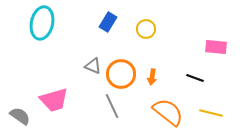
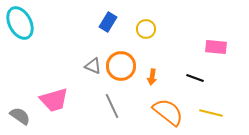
cyan ellipse: moved 22 px left; rotated 40 degrees counterclockwise
orange circle: moved 8 px up
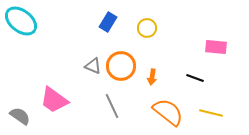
cyan ellipse: moved 1 px right, 2 px up; rotated 24 degrees counterclockwise
yellow circle: moved 1 px right, 1 px up
pink trapezoid: rotated 52 degrees clockwise
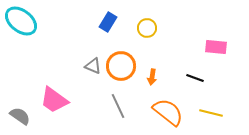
gray line: moved 6 px right
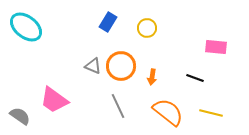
cyan ellipse: moved 5 px right, 6 px down
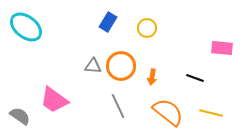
pink rectangle: moved 6 px right, 1 px down
gray triangle: rotated 18 degrees counterclockwise
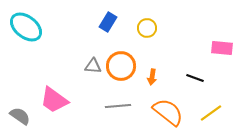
gray line: rotated 70 degrees counterclockwise
yellow line: rotated 50 degrees counterclockwise
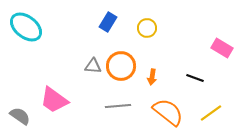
pink rectangle: rotated 25 degrees clockwise
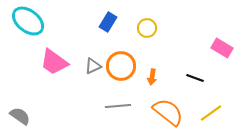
cyan ellipse: moved 2 px right, 6 px up
gray triangle: rotated 30 degrees counterclockwise
pink trapezoid: moved 38 px up
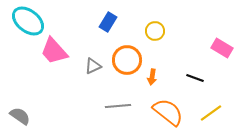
yellow circle: moved 8 px right, 3 px down
pink trapezoid: moved 11 px up; rotated 12 degrees clockwise
orange circle: moved 6 px right, 6 px up
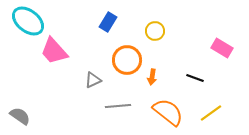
gray triangle: moved 14 px down
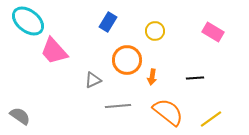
pink rectangle: moved 9 px left, 16 px up
black line: rotated 24 degrees counterclockwise
yellow line: moved 6 px down
